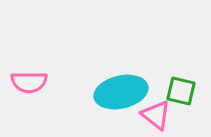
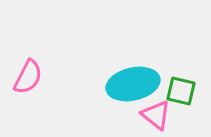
pink semicircle: moved 1 px left, 5 px up; rotated 63 degrees counterclockwise
cyan ellipse: moved 12 px right, 8 px up
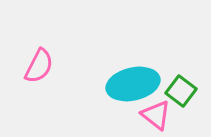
pink semicircle: moved 11 px right, 11 px up
green square: rotated 24 degrees clockwise
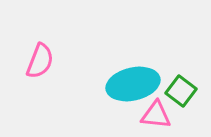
pink semicircle: moved 1 px right, 5 px up; rotated 6 degrees counterclockwise
pink triangle: rotated 32 degrees counterclockwise
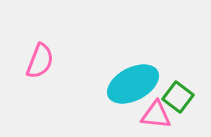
cyan ellipse: rotated 15 degrees counterclockwise
green square: moved 3 px left, 6 px down
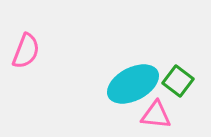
pink semicircle: moved 14 px left, 10 px up
green square: moved 16 px up
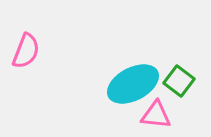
green square: moved 1 px right
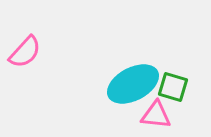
pink semicircle: moved 1 px left, 1 px down; rotated 21 degrees clockwise
green square: moved 6 px left, 6 px down; rotated 20 degrees counterclockwise
